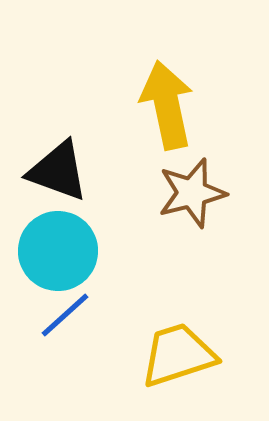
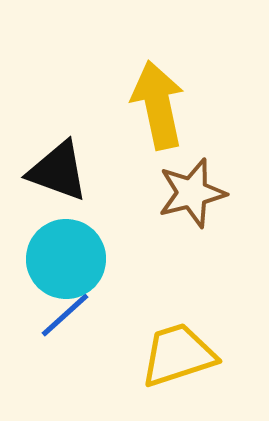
yellow arrow: moved 9 px left
cyan circle: moved 8 px right, 8 px down
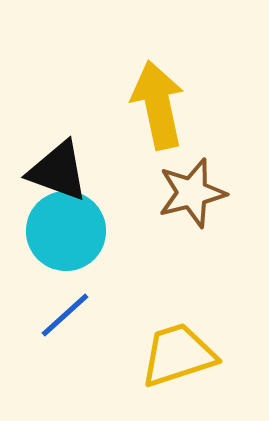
cyan circle: moved 28 px up
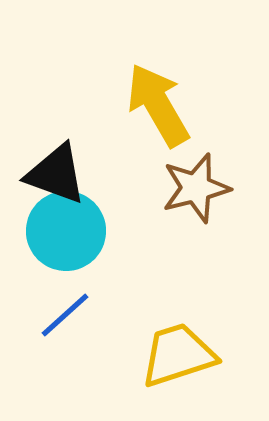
yellow arrow: rotated 18 degrees counterclockwise
black triangle: moved 2 px left, 3 px down
brown star: moved 4 px right, 5 px up
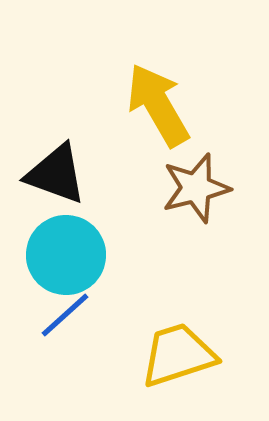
cyan circle: moved 24 px down
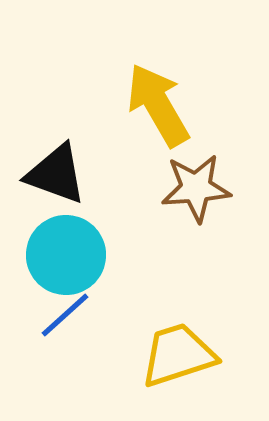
brown star: rotated 10 degrees clockwise
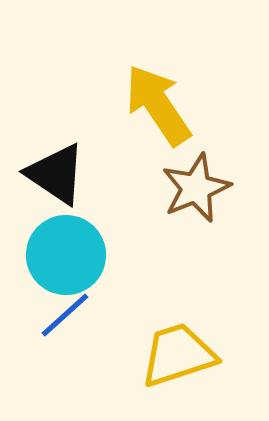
yellow arrow: rotated 4 degrees counterclockwise
black triangle: rotated 14 degrees clockwise
brown star: rotated 18 degrees counterclockwise
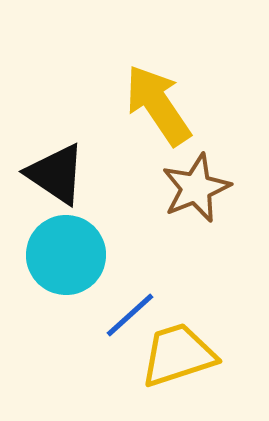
blue line: moved 65 px right
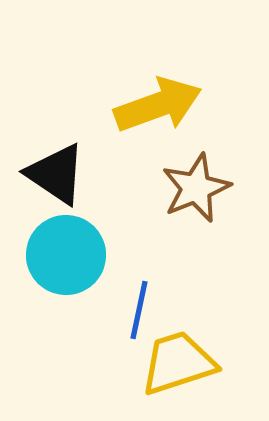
yellow arrow: rotated 104 degrees clockwise
blue line: moved 9 px right, 5 px up; rotated 36 degrees counterclockwise
yellow trapezoid: moved 8 px down
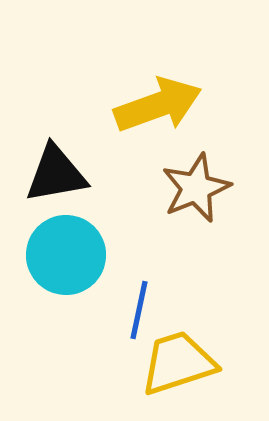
black triangle: rotated 44 degrees counterclockwise
